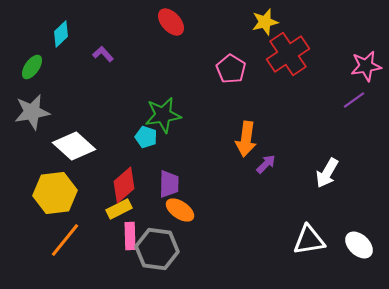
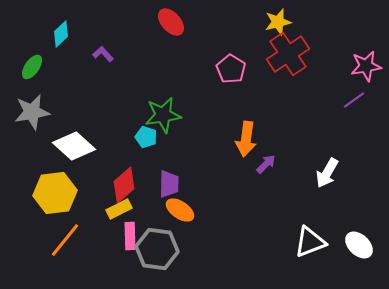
yellow star: moved 13 px right
white triangle: moved 1 px right, 2 px down; rotated 12 degrees counterclockwise
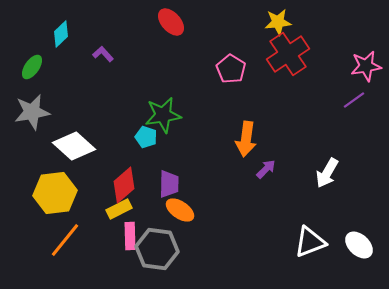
yellow star: rotated 8 degrees clockwise
purple arrow: moved 5 px down
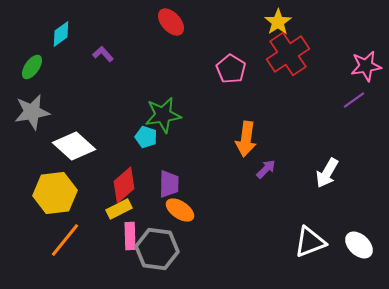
yellow star: rotated 28 degrees counterclockwise
cyan diamond: rotated 8 degrees clockwise
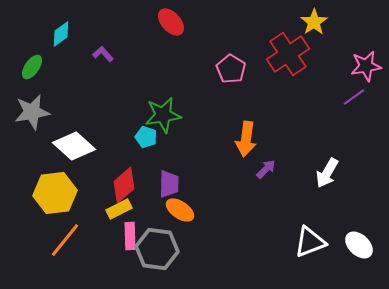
yellow star: moved 36 px right
purple line: moved 3 px up
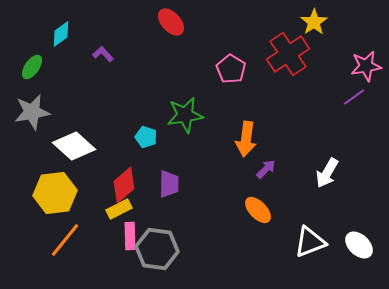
green star: moved 22 px right
orange ellipse: moved 78 px right; rotated 12 degrees clockwise
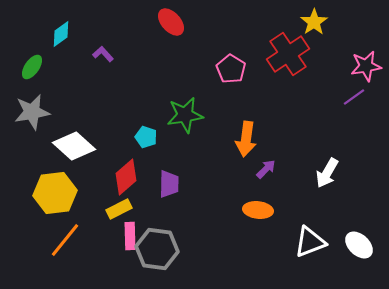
red diamond: moved 2 px right, 8 px up
orange ellipse: rotated 40 degrees counterclockwise
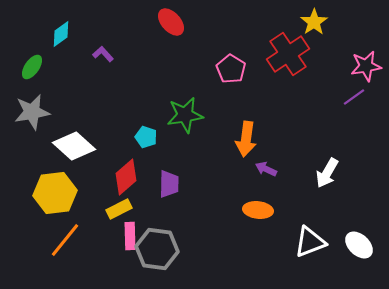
purple arrow: rotated 110 degrees counterclockwise
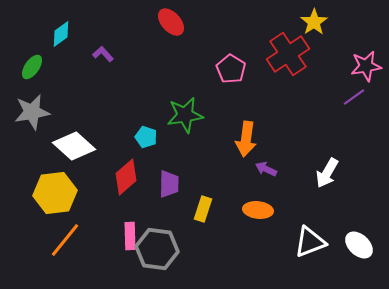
yellow rectangle: moved 84 px right; rotated 45 degrees counterclockwise
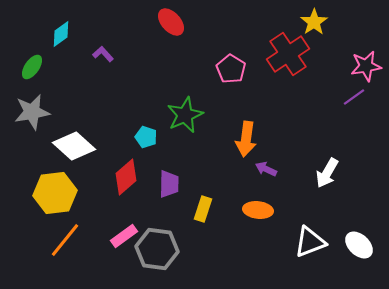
green star: rotated 15 degrees counterclockwise
pink rectangle: moved 6 px left; rotated 56 degrees clockwise
